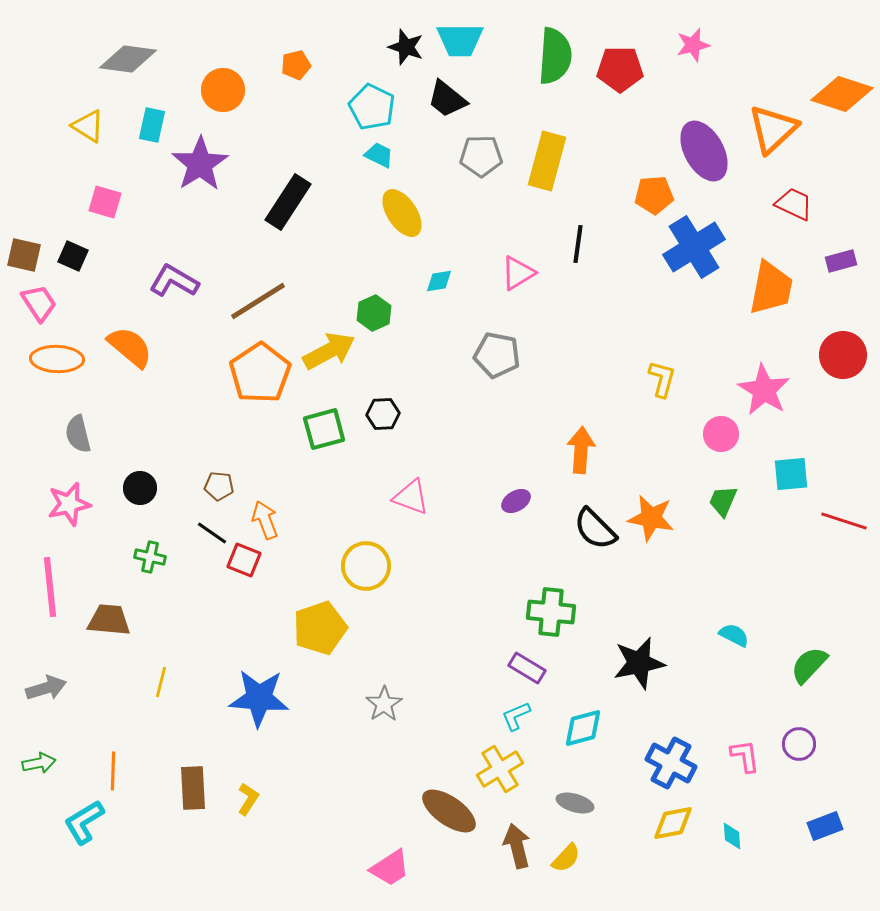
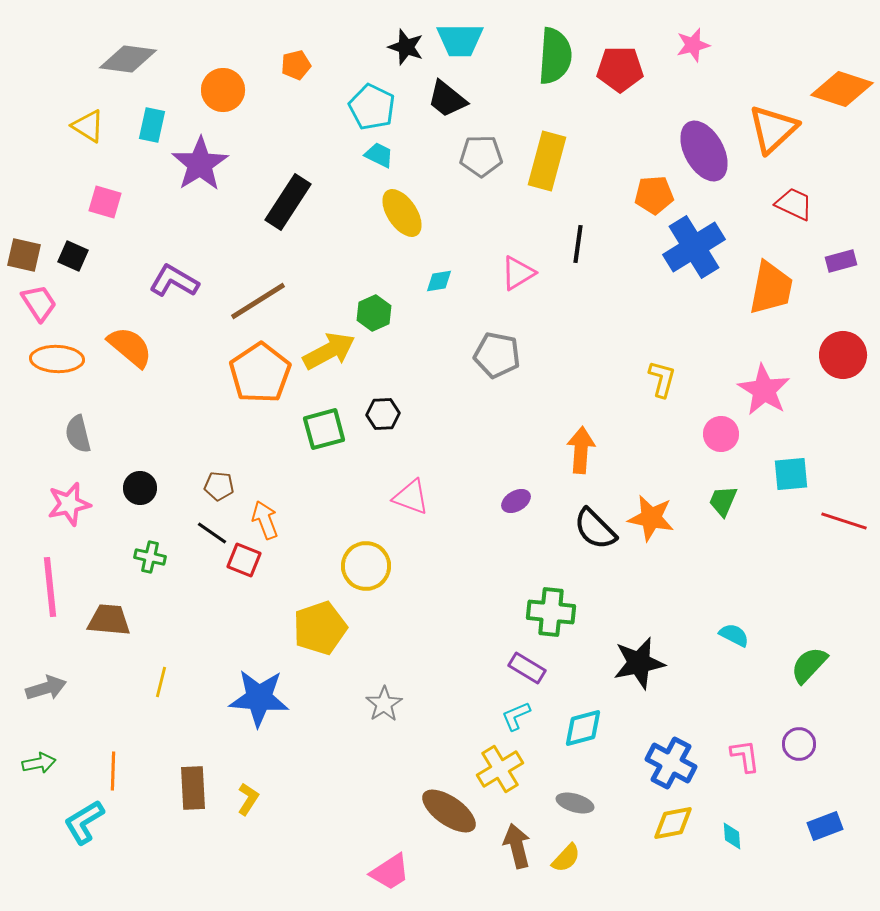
orange diamond at (842, 94): moved 5 px up
pink trapezoid at (390, 868): moved 4 px down
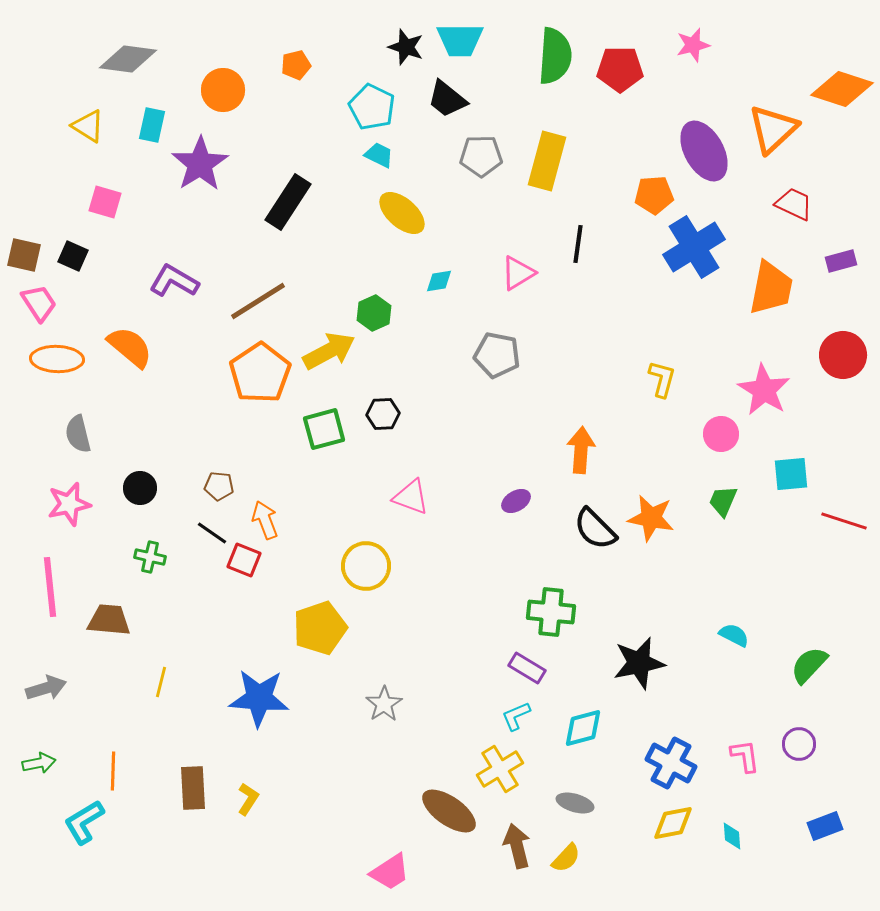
yellow ellipse at (402, 213): rotated 15 degrees counterclockwise
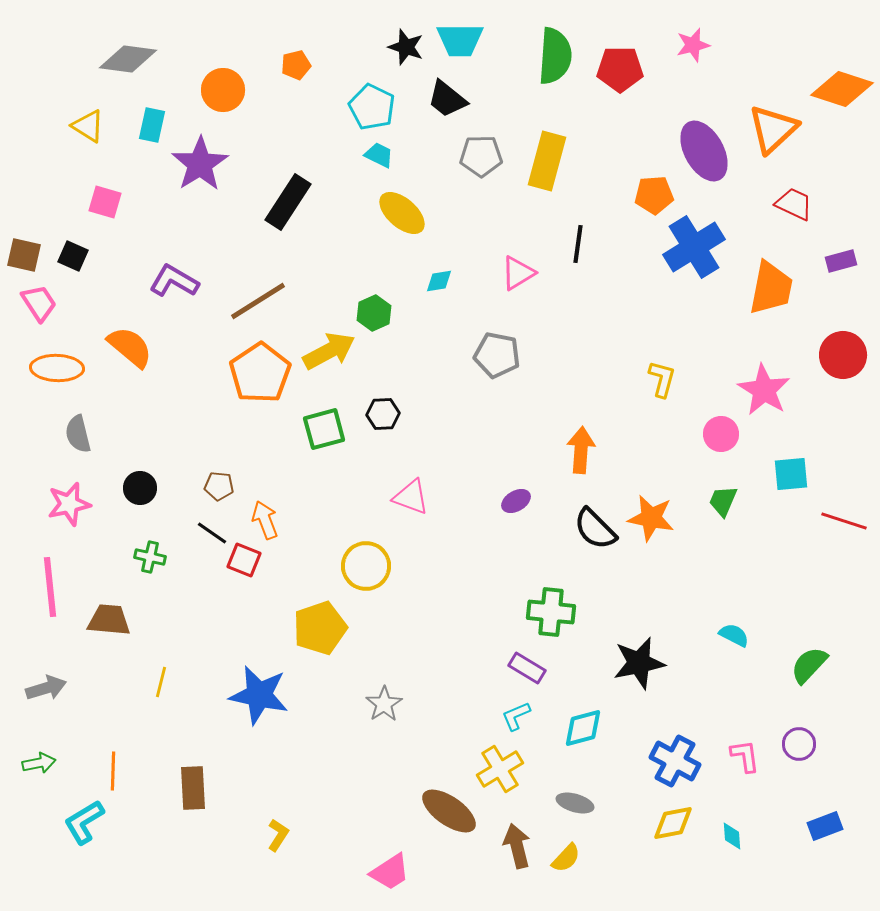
orange ellipse at (57, 359): moved 9 px down
blue star at (259, 698): moved 3 px up; rotated 8 degrees clockwise
blue cross at (671, 763): moved 4 px right, 2 px up
yellow L-shape at (248, 799): moved 30 px right, 36 px down
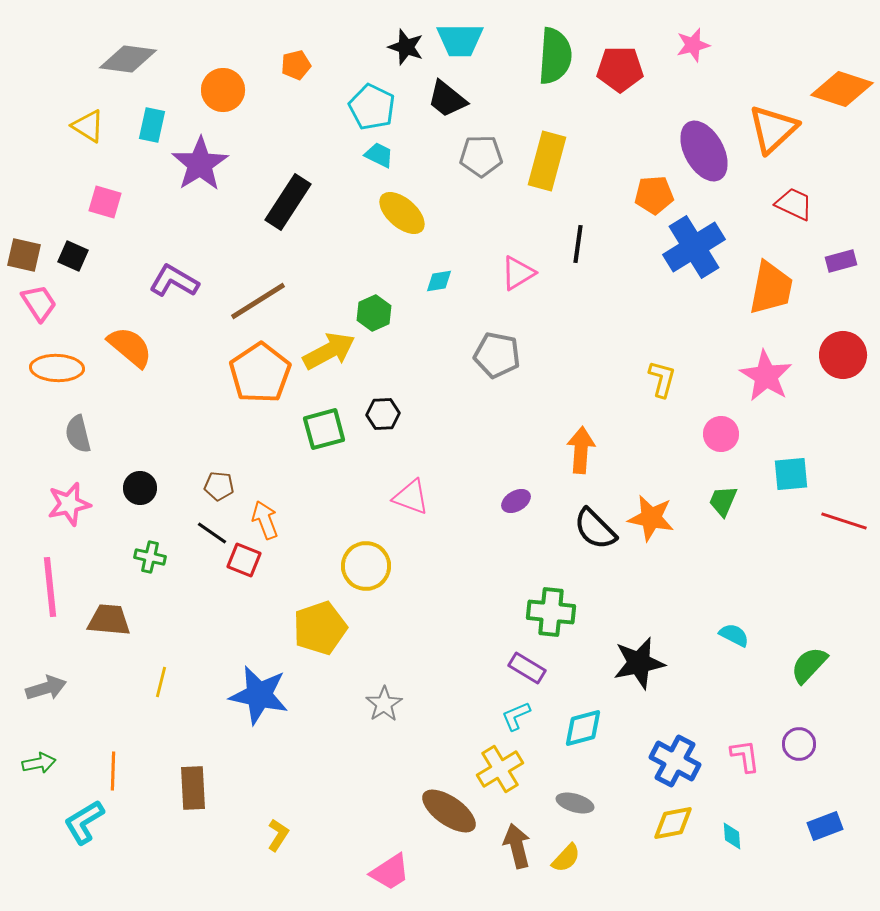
pink star at (764, 390): moved 2 px right, 14 px up
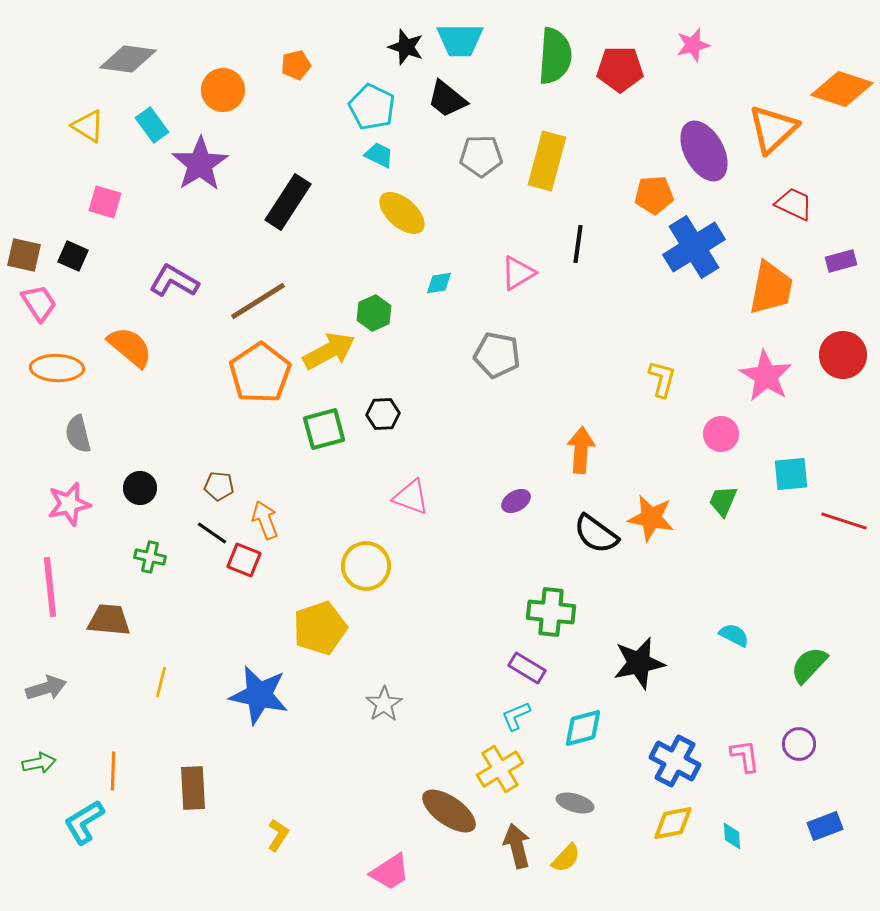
cyan rectangle at (152, 125): rotated 48 degrees counterclockwise
cyan diamond at (439, 281): moved 2 px down
black semicircle at (595, 529): moved 1 px right, 5 px down; rotated 9 degrees counterclockwise
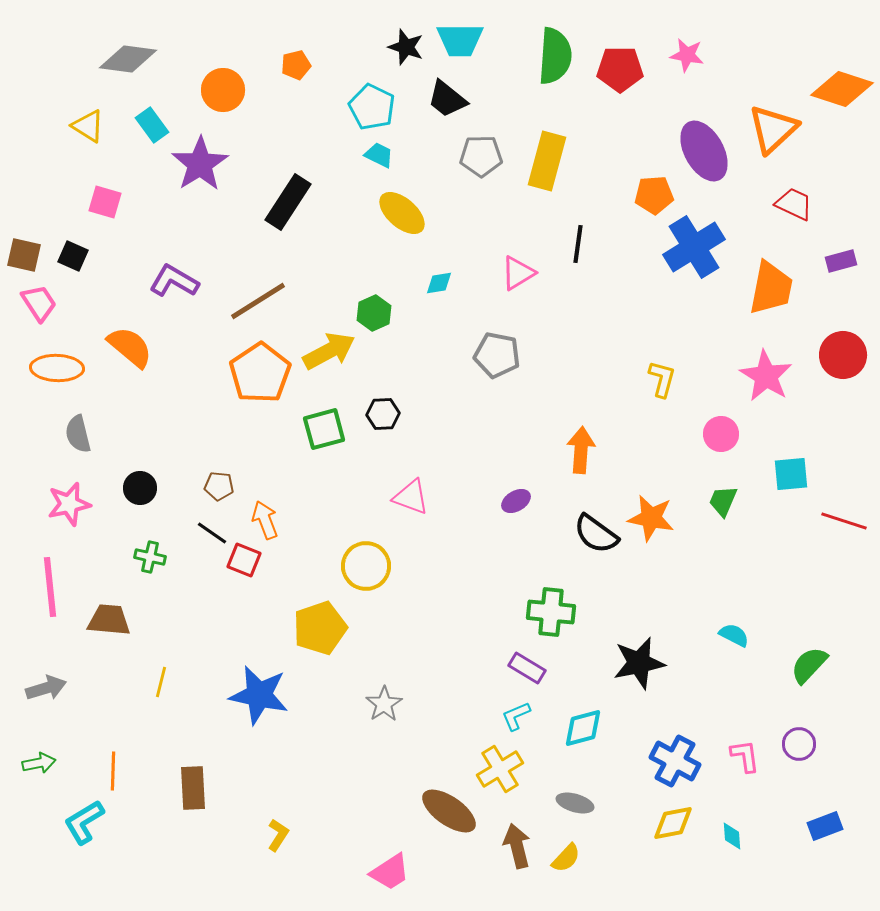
pink star at (693, 45): moved 6 px left, 10 px down; rotated 24 degrees clockwise
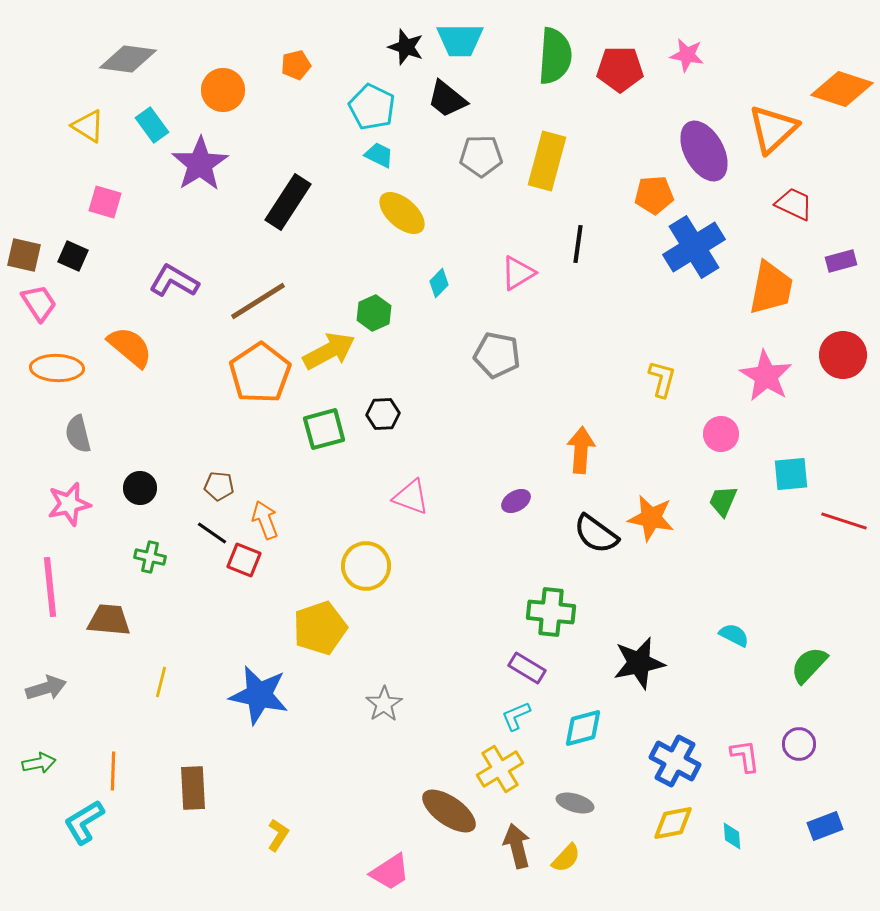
cyan diamond at (439, 283): rotated 36 degrees counterclockwise
